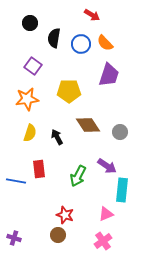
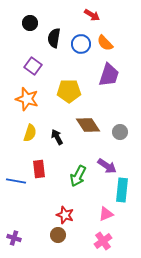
orange star: rotated 25 degrees clockwise
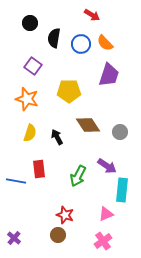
purple cross: rotated 24 degrees clockwise
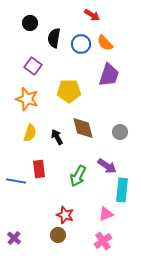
brown diamond: moved 5 px left, 3 px down; rotated 20 degrees clockwise
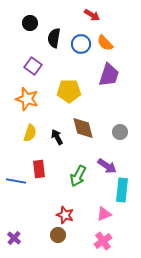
pink triangle: moved 2 px left
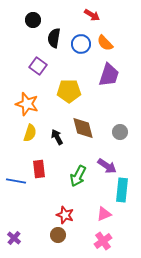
black circle: moved 3 px right, 3 px up
purple square: moved 5 px right
orange star: moved 5 px down
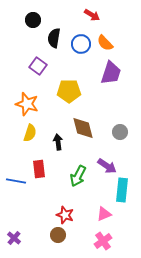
purple trapezoid: moved 2 px right, 2 px up
black arrow: moved 1 px right, 5 px down; rotated 21 degrees clockwise
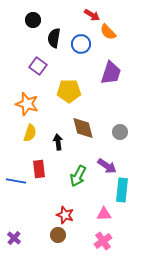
orange semicircle: moved 3 px right, 11 px up
pink triangle: rotated 21 degrees clockwise
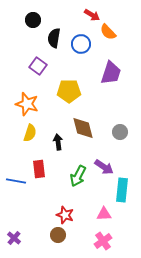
purple arrow: moved 3 px left, 1 px down
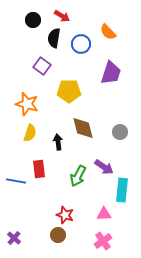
red arrow: moved 30 px left, 1 px down
purple square: moved 4 px right
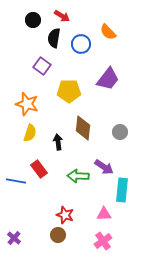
purple trapezoid: moved 3 px left, 6 px down; rotated 20 degrees clockwise
brown diamond: rotated 20 degrees clockwise
red rectangle: rotated 30 degrees counterclockwise
green arrow: rotated 65 degrees clockwise
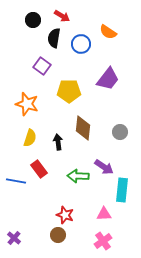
orange semicircle: rotated 12 degrees counterclockwise
yellow semicircle: moved 5 px down
